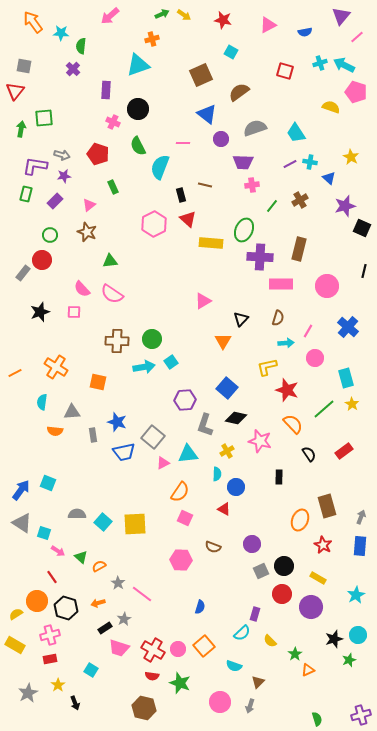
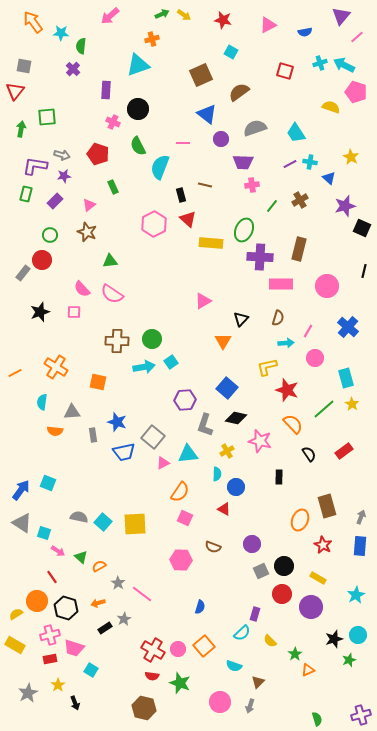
green square at (44, 118): moved 3 px right, 1 px up
gray semicircle at (77, 514): moved 2 px right, 3 px down; rotated 12 degrees clockwise
pink trapezoid at (119, 648): moved 45 px left
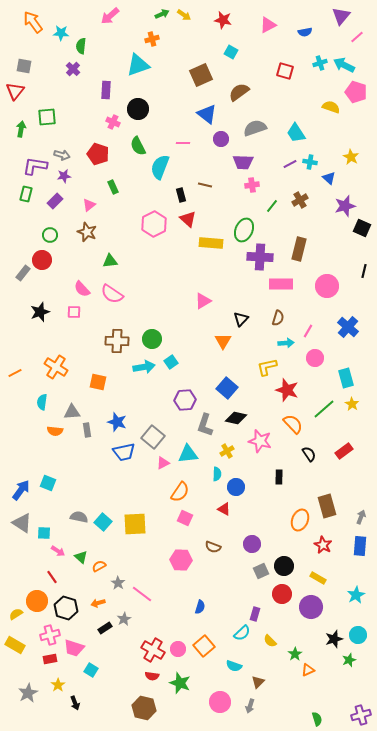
gray rectangle at (93, 435): moved 6 px left, 5 px up
cyan square at (44, 533): rotated 16 degrees counterclockwise
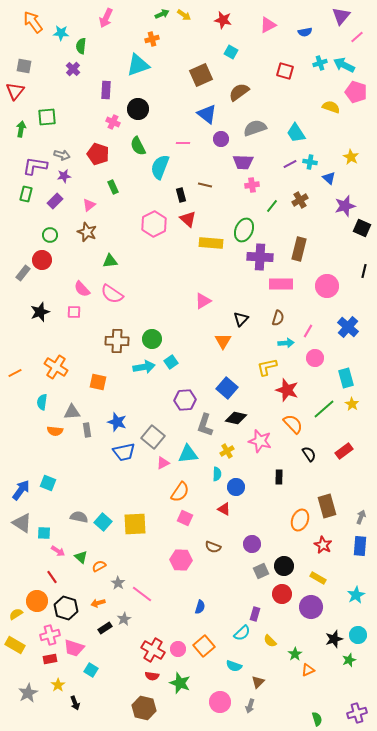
pink arrow at (110, 16): moved 4 px left, 2 px down; rotated 24 degrees counterclockwise
purple cross at (361, 715): moved 4 px left, 2 px up
